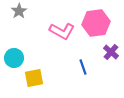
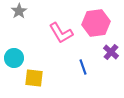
pink L-shape: moved 1 px left, 2 px down; rotated 30 degrees clockwise
yellow square: rotated 18 degrees clockwise
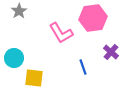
pink hexagon: moved 3 px left, 5 px up
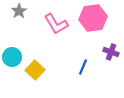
pink L-shape: moved 5 px left, 9 px up
purple cross: rotated 21 degrees counterclockwise
cyan circle: moved 2 px left, 1 px up
blue line: rotated 42 degrees clockwise
yellow square: moved 1 px right, 8 px up; rotated 36 degrees clockwise
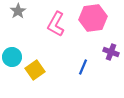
gray star: moved 1 px left
pink L-shape: rotated 60 degrees clockwise
yellow square: rotated 12 degrees clockwise
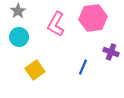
cyan circle: moved 7 px right, 20 px up
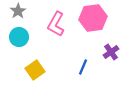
purple cross: rotated 35 degrees clockwise
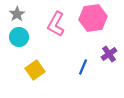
gray star: moved 1 px left, 3 px down
purple cross: moved 2 px left, 2 px down
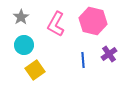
gray star: moved 4 px right, 3 px down
pink hexagon: moved 3 px down; rotated 20 degrees clockwise
cyan circle: moved 5 px right, 8 px down
blue line: moved 7 px up; rotated 28 degrees counterclockwise
